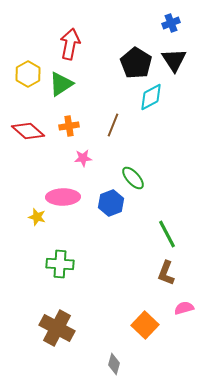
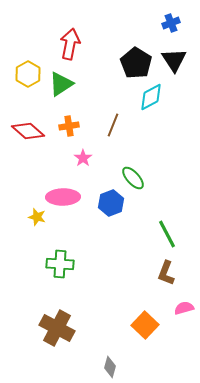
pink star: rotated 30 degrees counterclockwise
gray diamond: moved 4 px left, 3 px down
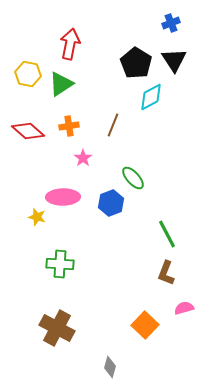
yellow hexagon: rotated 20 degrees counterclockwise
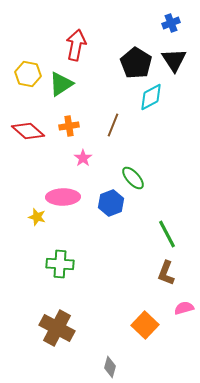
red arrow: moved 6 px right, 1 px down
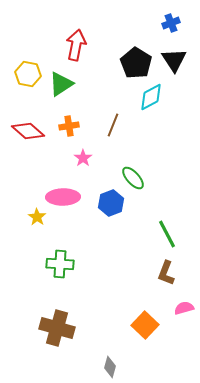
yellow star: rotated 18 degrees clockwise
brown cross: rotated 12 degrees counterclockwise
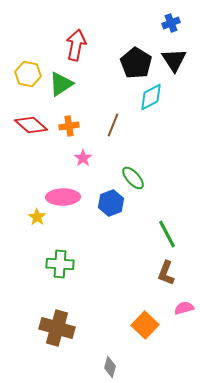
red diamond: moved 3 px right, 6 px up
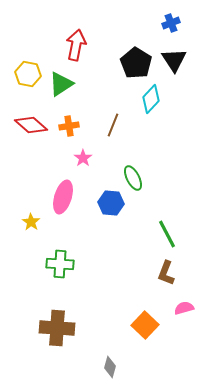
cyan diamond: moved 2 px down; rotated 20 degrees counterclockwise
green ellipse: rotated 15 degrees clockwise
pink ellipse: rotated 72 degrees counterclockwise
blue hexagon: rotated 25 degrees clockwise
yellow star: moved 6 px left, 5 px down
brown cross: rotated 12 degrees counterclockwise
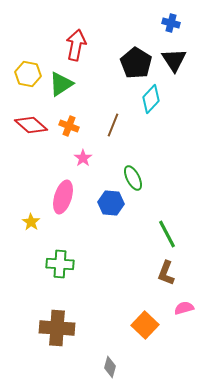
blue cross: rotated 36 degrees clockwise
orange cross: rotated 30 degrees clockwise
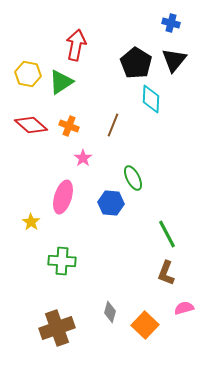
black triangle: rotated 12 degrees clockwise
green triangle: moved 2 px up
cyan diamond: rotated 40 degrees counterclockwise
green cross: moved 2 px right, 3 px up
brown cross: rotated 24 degrees counterclockwise
gray diamond: moved 55 px up
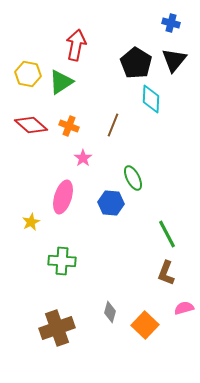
yellow star: rotated 12 degrees clockwise
